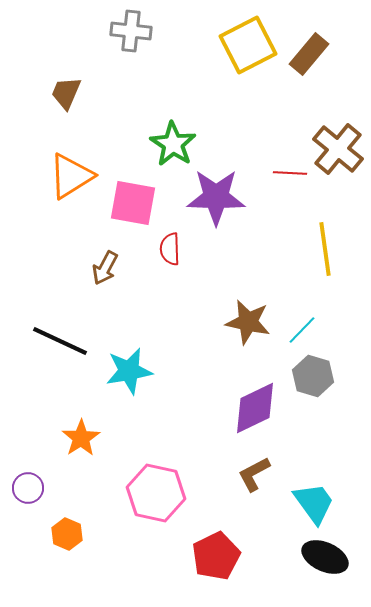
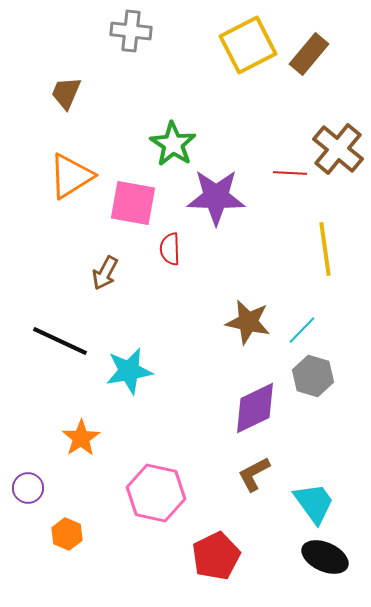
brown arrow: moved 5 px down
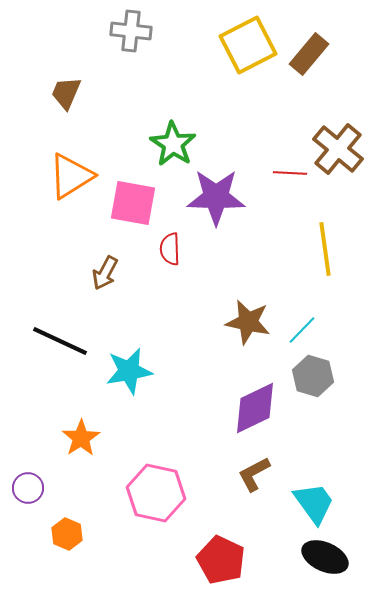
red pentagon: moved 5 px right, 4 px down; rotated 21 degrees counterclockwise
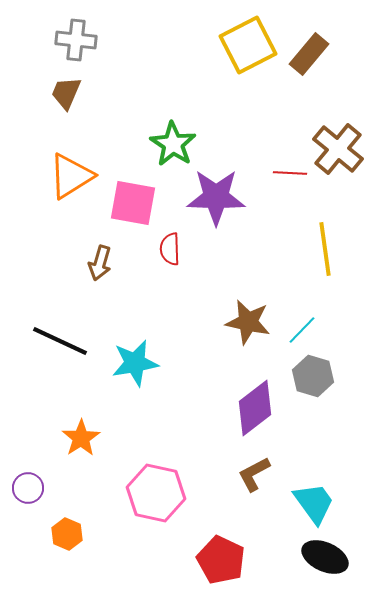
gray cross: moved 55 px left, 9 px down
brown arrow: moved 5 px left, 10 px up; rotated 12 degrees counterclockwise
cyan star: moved 6 px right, 8 px up
purple diamond: rotated 12 degrees counterclockwise
